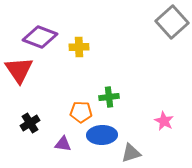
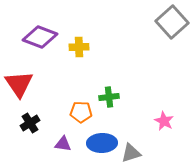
red triangle: moved 14 px down
blue ellipse: moved 8 px down
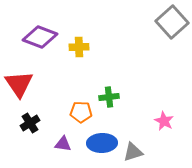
gray triangle: moved 2 px right, 1 px up
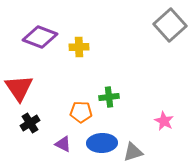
gray square: moved 2 px left, 3 px down
red triangle: moved 4 px down
purple triangle: rotated 18 degrees clockwise
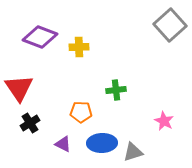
green cross: moved 7 px right, 7 px up
